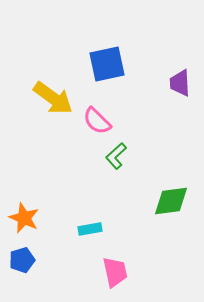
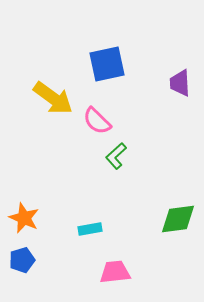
green diamond: moved 7 px right, 18 px down
pink trapezoid: rotated 84 degrees counterclockwise
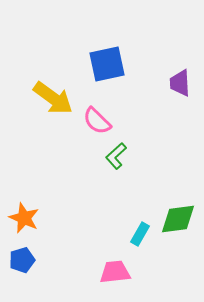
cyan rectangle: moved 50 px right, 5 px down; rotated 50 degrees counterclockwise
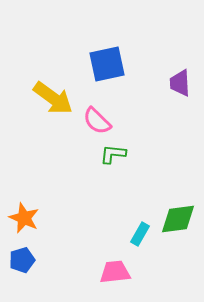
green L-shape: moved 3 px left, 2 px up; rotated 48 degrees clockwise
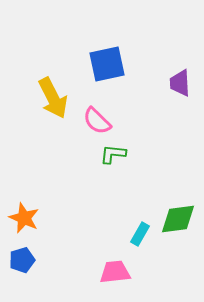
yellow arrow: rotated 27 degrees clockwise
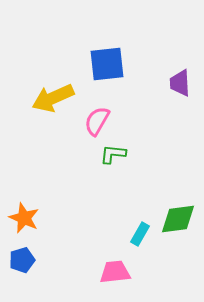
blue square: rotated 6 degrees clockwise
yellow arrow: rotated 93 degrees clockwise
pink semicircle: rotated 76 degrees clockwise
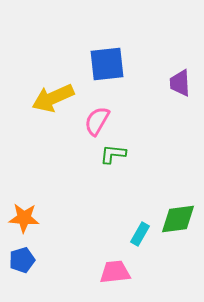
orange star: rotated 20 degrees counterclockwise
